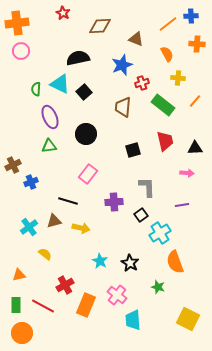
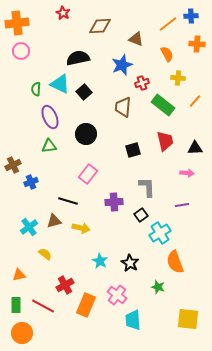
yellow square at (188, 319): rotated 20 degrees counterclockwise
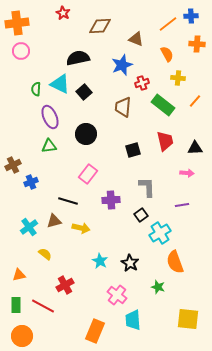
purple cross at (114, 202): moved 3 px left, 2 px up
orange rectangle at (86, 305): moved 9 px right, 26 px down
orange circle at (22, 333): moved 3 px down
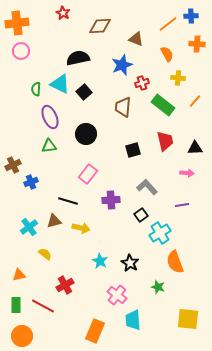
gray L-shape at (147, 187): rotated 40 degrees counterclockwise
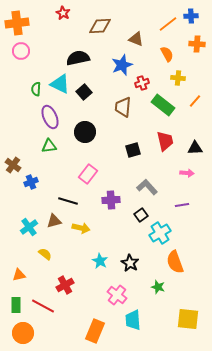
black circle at (86, 134): moved 1 px left, 2 px up
brown cross at (13, 165): rotated 28 degrees counterclockwise
orange circle at (22, 336): moved 1 px right, 3 px up
